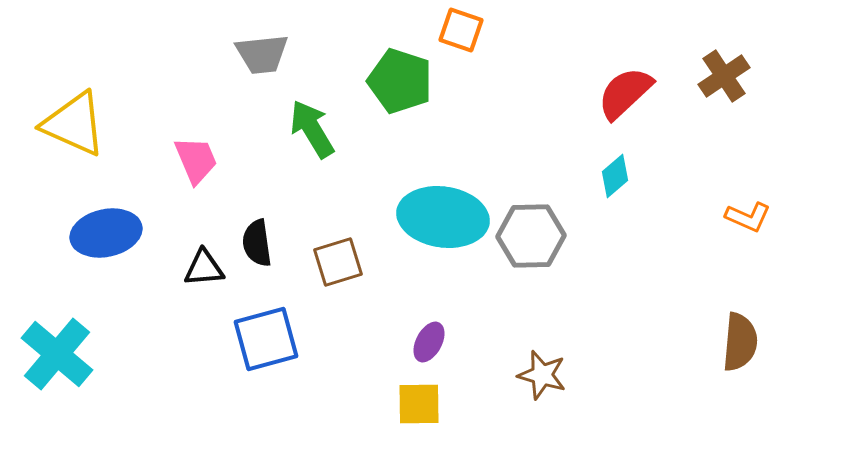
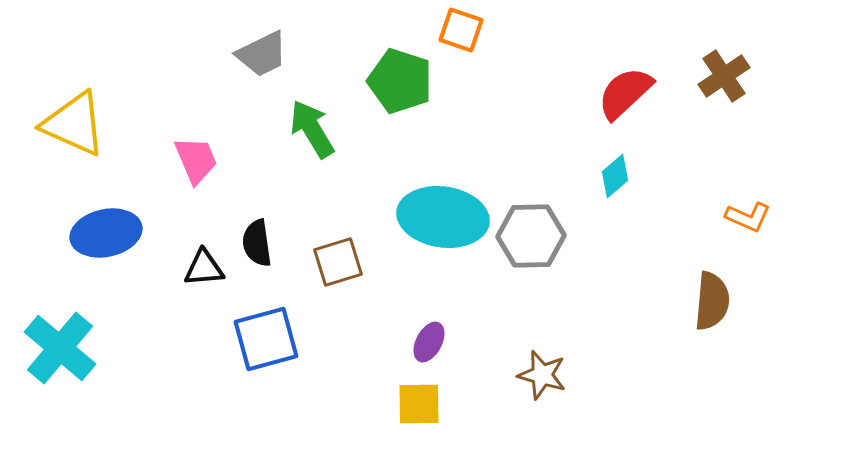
gray trapezoid: rotated 20 degrees counterclockwise
brown semicircle: moved 28 px left, 41 px up
cyan cross: moved 3 px right, 6 px up
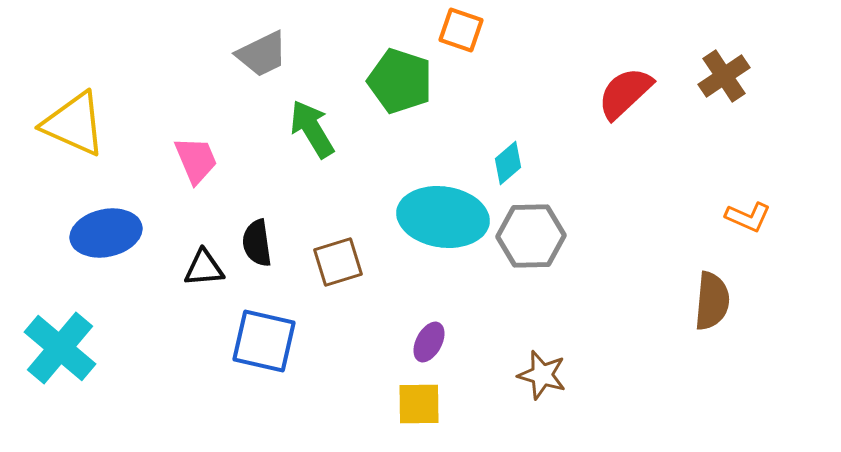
cyan diamond: moved 107 px left, 13 px up
blue square: moved 2 px left, 2 px down; rotated 28 degrees clockwise
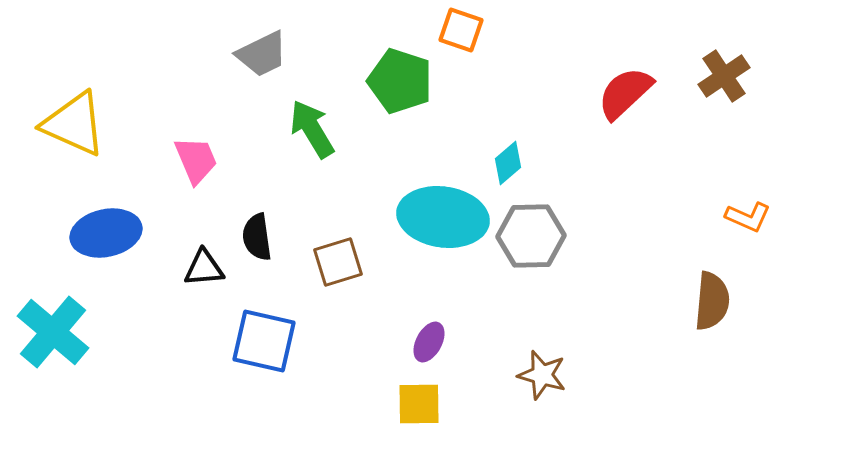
black semicircle: moved 6 px up
cyan cross: moved 7 px left, 16 px up
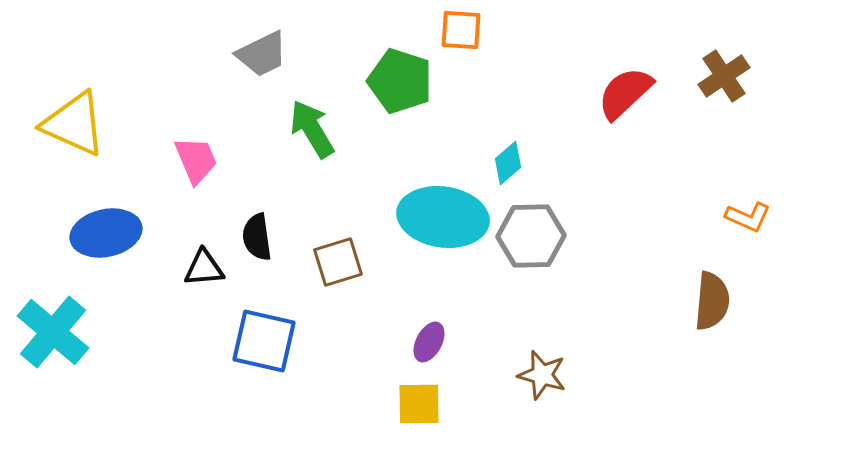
orange square: rotated 15 degrees counterclockwise
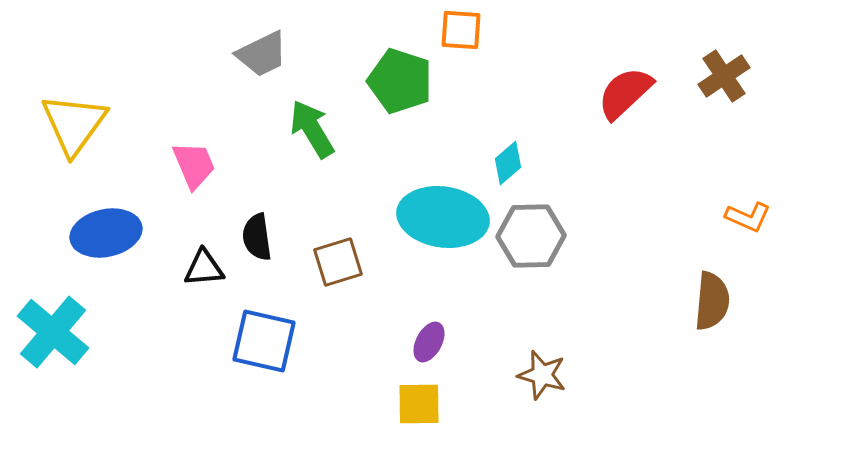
yellow triangle: rotated 42 degrees clockwise
pink trapezoid: moved 2 px left, 5 px down
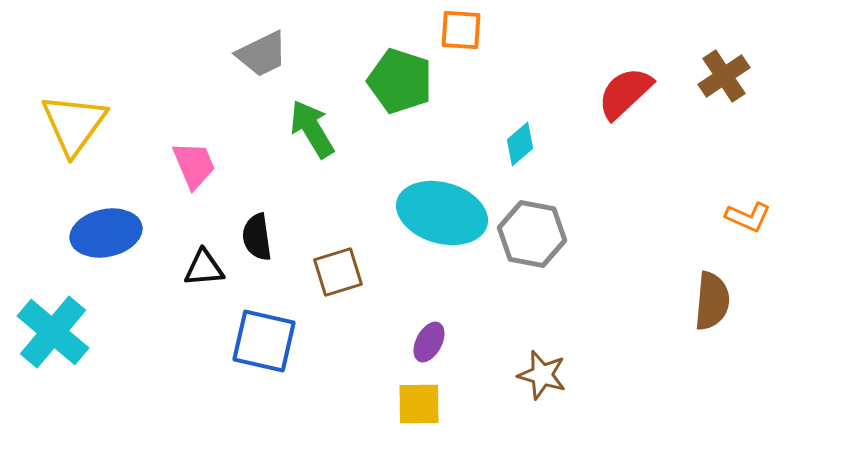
cyan diamond: moved 12 px right, 19 px up
cyan ellipse: moved 1 px left, 4 px up; rotated 8 degrees clockwise
gray hexagon: moved 1 px right, 2 px up; rotated 12 degrees clockwise
brown square: moved 10 px down
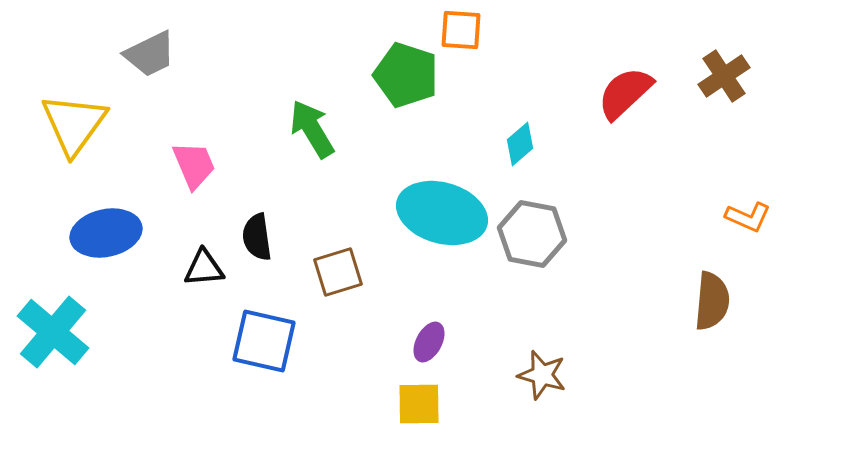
gray trapezoid: moved 112 px left
green pentagon: moved 6 px right, 6 px up
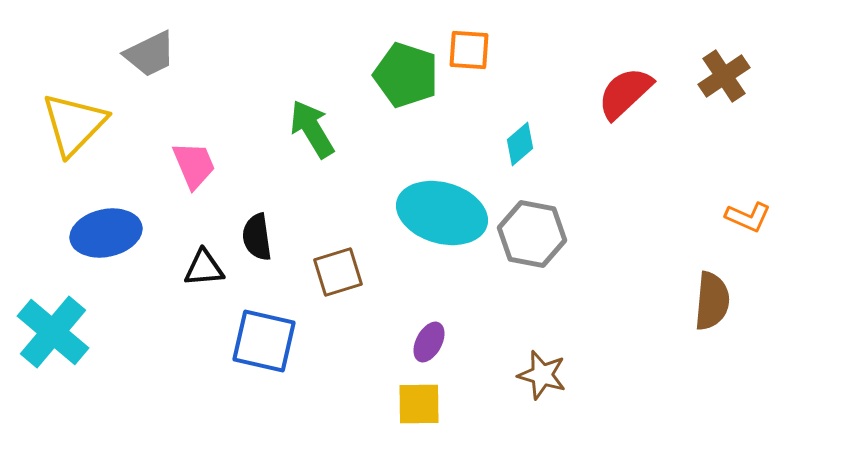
orange square: moved 8 px right, 20 px down
yellow triangle: rotated 8 degrees clockwise
